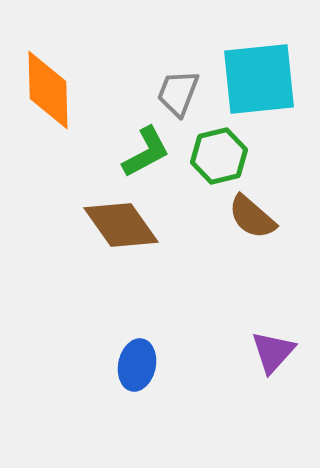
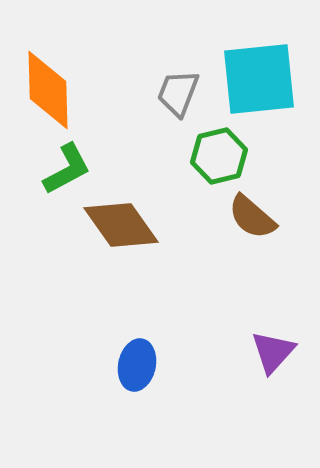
green L-shape: moved 79 px left, 17 px down
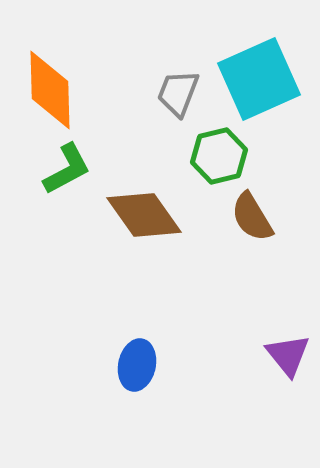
cyan square: rotated 18 degrees counterclockwise
orange diamond: moved 2 px right
brown semicircle: rotated 18 degrees clockwise
brown diamond: moved 23 px right, 10 px up
purple triangle: moved 15 px right, 3 px down; rotated 21 degrees counterclockwise
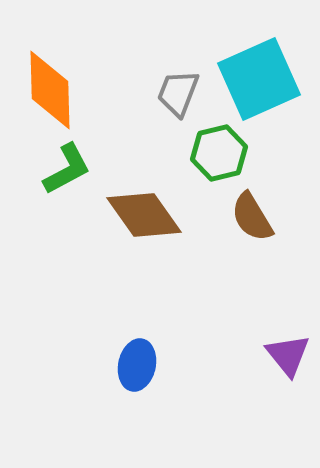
green hexagon: moved 3 px up
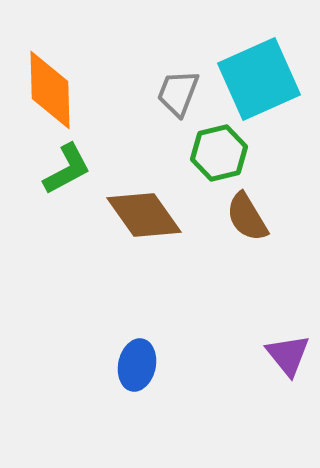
brown semicircle: moved 5 px left
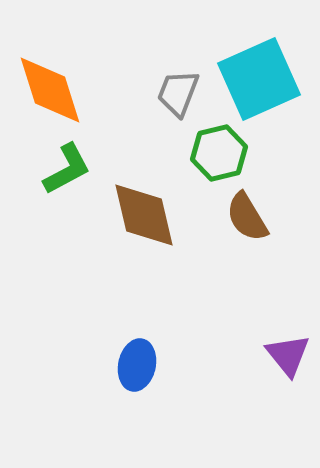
orange diamond: rotated 16 degrees counterclockwise
brown diamond: rotated 22 degrees clockwise
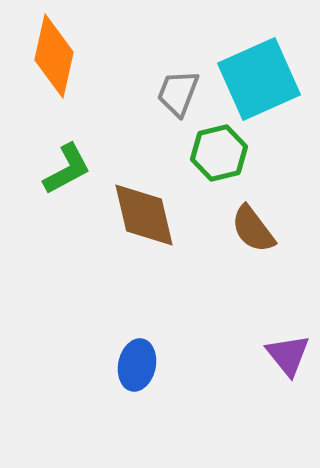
orange diamond: moved 4 px right, 34 px up; rotated 30 degrees clockwise
brown semicircle: moved 6 px right, 12 px down; rotated 6 degrees counterclockwise
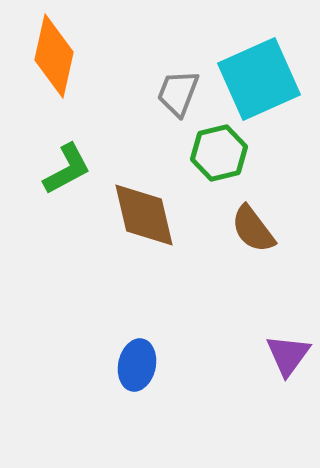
purple triangle: rotated 15 degrees clockwise
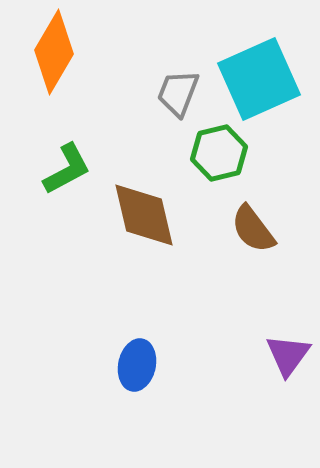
orange diamond: moved 4 px up; rotated 18 degrees clockwise
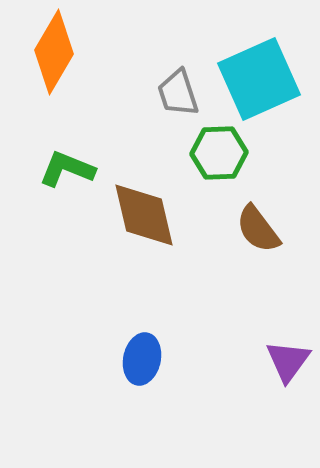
gray trapezoid: rotated 39 degrees counterclockwise
green hexagon: rotated 12 degrees clockwise
green L-shape: rotated 130 degrees counterclockwise
brown semicircle: moved 5 px right
purple triangle: moved 6 px down
blue ellipse: moved 5 px right, 6 px up
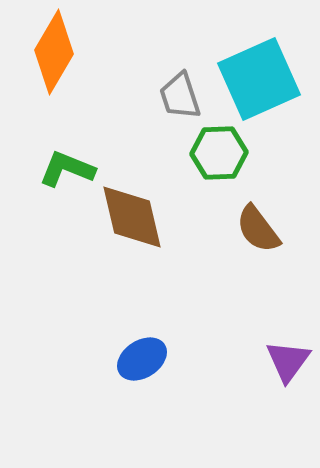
gray trapezoid: moved 2 px right, 3 px down
brown diamond: moved 12 px left, 2 px down
blue ellipse: rotated 45 degrees clockwise
